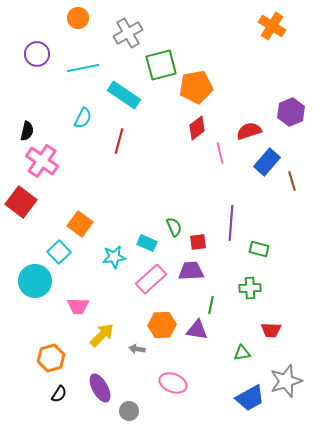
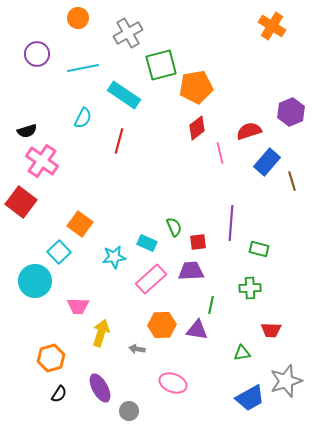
black semicircle at (27, 131): rotated 60 degrees clockwise
yellow arrow at (102, 335): moved 1 px left, 2 px up; rotated 28 degrees counterclockwise
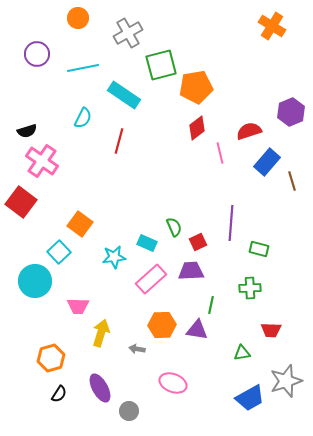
red square at (198, 242): rotated 18 degrees counterclockwise
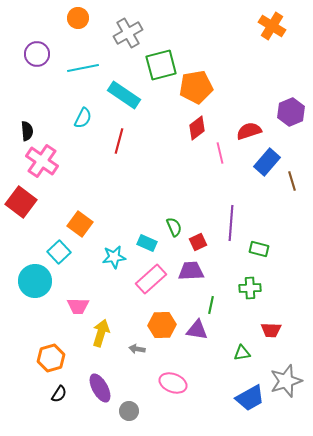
black semicircle at (27, 131): rotated 78 degrees counterclockwise
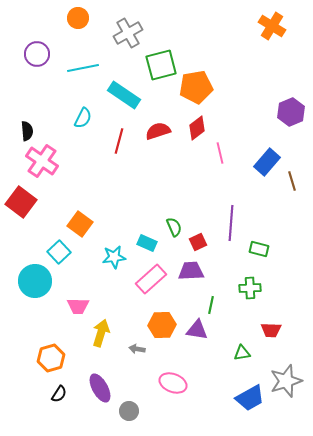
red semicircle at (249, 131): moved 91 px left
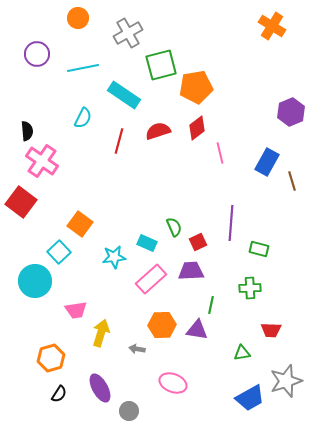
blue rectangle at (267, 162): rotated 12 degrees counterclockwise
pink trapezoid at (78, 306): moved 2 px left, 4 px down; rotated 10 degrees counterclockwise
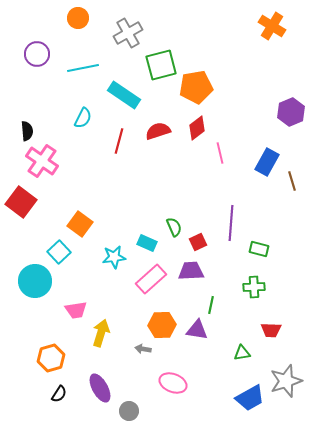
green cross at (250, 288): moved 4 px right, 1 px up
gray arrow at (137, 349): moved 6 px right
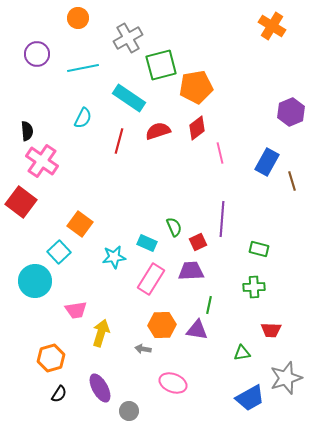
gray cross at (128, 33): moved 5 px down
cyan rectangle at (124, 95): moved 5 px right, 3 px down
purple line at (231, 223): moved 9 px left, 4 px up
pink rectangle at (151, 279): rotated 16 degrees counterclockwise
green line at (211, 305): moved 2 px left
gray star at (286, 381): moved 3 px up
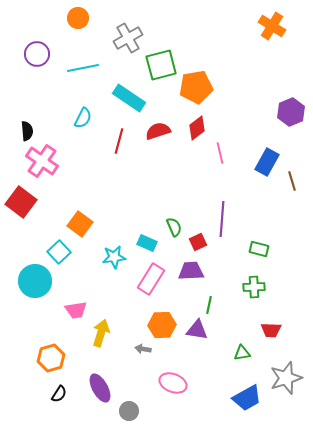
blue trapezoid at (250, 398): moved 3 px left
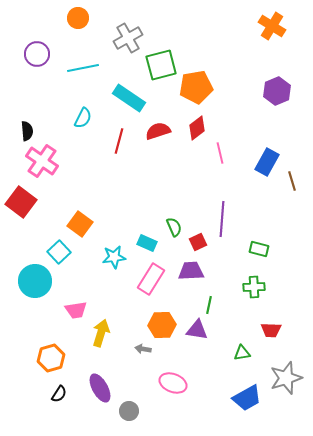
purple hexagon at (291, 112): moved 14 px left, 21 px up
